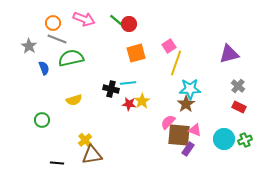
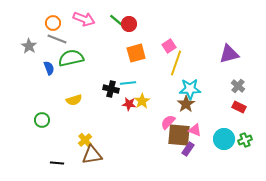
blue semicircle: moved 5 px right
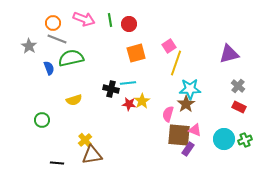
green line: moved 6 px left; rotated 40 degrees clockwise
pink semicircle: moved 8 px up; rotated 28 degrees counterclockwise
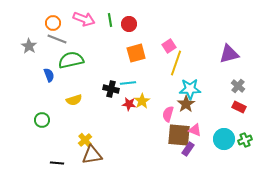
green semicircle: moved 2 px down
blue semicircle: moved 7 px down
